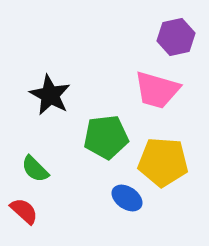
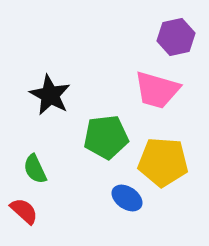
green semicircle: rotated 20 degrees clockwise
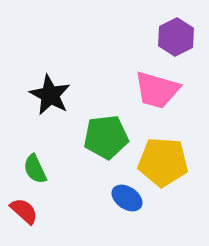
purple hexagon: rotated 15 degrees counterclockwise
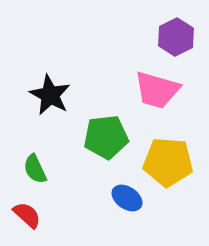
yellow pentagon: moved 5 px right
red semicircle: moved 3 px right, 4 px down
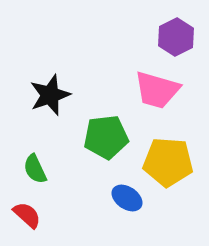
black star: rotated 24 degrees clockwise
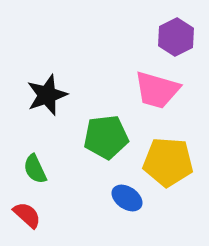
black star: moved 3 px left
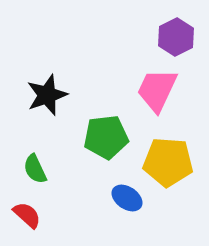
pink trapezoid: rotated 99 degrees clockwise
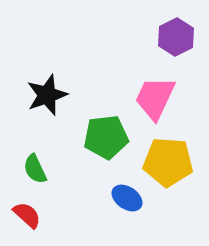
pink trapezoid: moved 2 px left, 8 px down
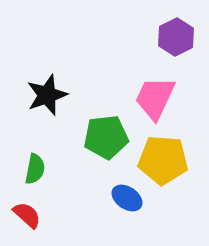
yellow pentagon: moved 5 px left, 2 px up
green semicircle: rotated 144 degrees counterclockwise
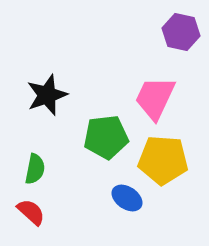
purple hexagon: moved 5 px right, 5 px up; rotated 21 degrees counterclockwise
red semicircle: moved 4 px right, 3 px up
